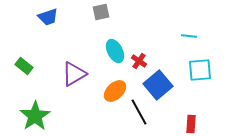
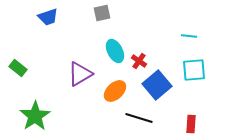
gray square: moved 1 px right, 1 px down
green rectangle: moved 6 px left, 2 px down
cyan square: moved 6 px left
purple triangle: moved 6 px right
blue square: moved 1 px left
black line: moved 6 px down; rotated 44 degrees counterclockwise
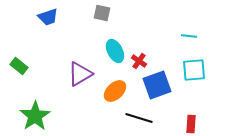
gray square: rotated 24 degrees clockwise
green rectangle: moved 1 px right, 2 px up
blue square: rotated 20 degrees clockwise
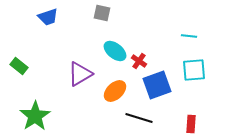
cyan ellipse: rotated 25 degrees counterclockwise
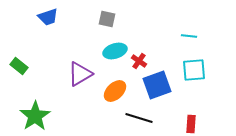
gray square: moved 5 px right, 6 px down
cyan ellipse: rotated 55 degrees counterclockwise
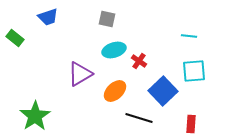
cyan ellipse: moved 1 px left, 1 px up
green rectangle: moved 4 px left, 28 px up
cyan square: moved 1 px down
blue square: moved 6 px right, 6 px down; rotated 24 degrees counterclockwise
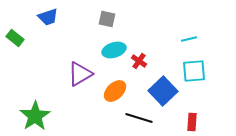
cyan line: moved 3 px down; rotated 21 degrees counterclockwise
red rectangle: moved 1 px right, 2 px up
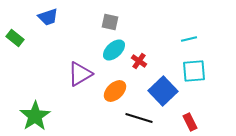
gray square: moved 3 px right, 3 px down
cyan ellipse: rotated 25 degrees counterclockwise
red rectangle: moved 2 px left; rotated 30 degrees counterclockwise
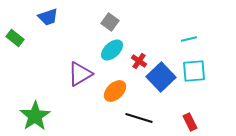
gray square: rotated 24 degrees clockwise
cyan ellipse: moved 2 px left
blue square: moved 2 px left, 14 px up
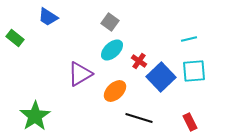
blue trapezoid: rotated 50 degrees clockwise
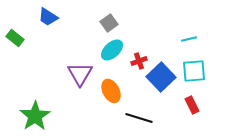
gray square: moved 1 px left, 1 px down; rotated 18 degrees clockwise
red cross: rotated 35 degrees clockwise
purple triangle: rotated 28 degrees counterclockwise
orange ellipse: moved 4 px left; rotated 75 degrees counterclockwise
red rectangle: moved 2 px right, 17 px up
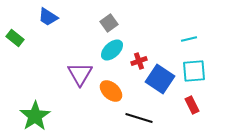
blue square: moved 1 px left, 2 px down; rotated 12 degrees counterclockwise
orange ellipse: rotated 20 degrees counterclockwise
